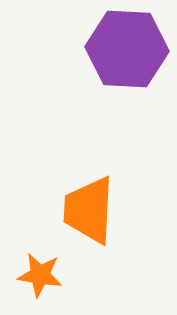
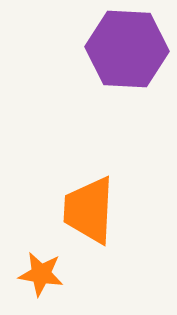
orange star: moved 1 px right, 1 px up
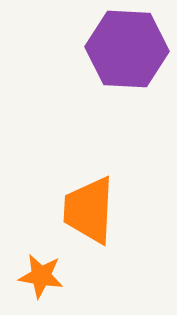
orange star: moved 2 px down
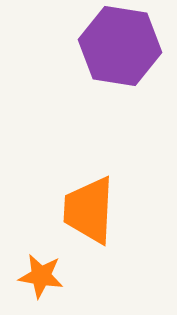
purple hexagon: moved 7 px left, 3 px up; rotated 6 degrees clockwise
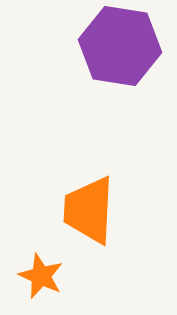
orange star: rotated 15 degrees clockwise
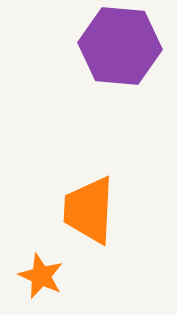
purple hexagon: rotated 4 degrees counterclockwise
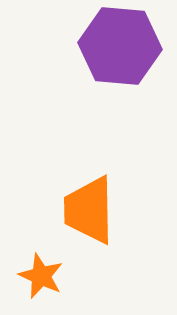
orange trapezoid: rotated 4 degrees counterclockwise
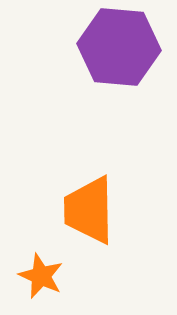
purple hexagon: moved 1 px left, 1 px down
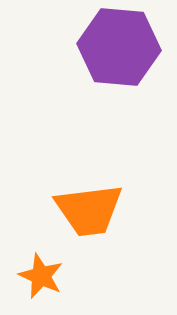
orange trapezoid: rotated 96 degrees counterclockwise
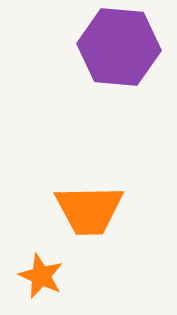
orange trapezoid: rotated 6 degrees clockwise
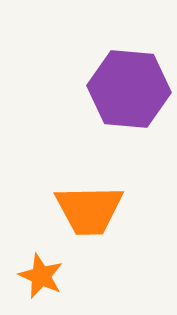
purple hexagon: moved 10 px right, 42 px down
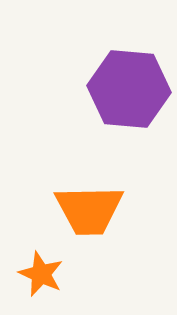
orange star: moved 2 px up
